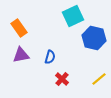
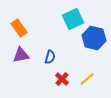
cyan square: moved 3 px down
yellow line: moved 12 px left
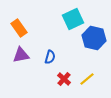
red cross: moved 2 px right
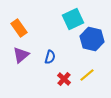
blue hexagon: moved 2 px left, 1 px down
purple triangle: rotated 30 degrees counterclockwise
yellow line: moved 4 px up
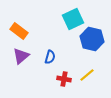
orange rectangle: moved 3 px down; rotated 18 degrees counterclockwise
purple triangle: moved 1 px down
red cross: rotated 32 degrees counterclockwise
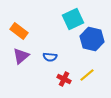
blue semicircle: rotated 80 degrees clockwise
red cross: rotated 16 degrees clockwise
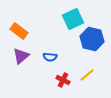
red cross: moved 1 px left, 1 px down
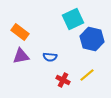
orange rectangle: moved 1 px right, 1 px down
purple triangle: rotated 30 degrees clockwise
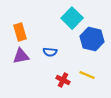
cyan square: moved 1 px left, 1 px up; rotated 20 degrees counterclockwise
orange rectangle: rotated 36 degrees clockwise
blue semicircle: moved 5 px up
yellow line: rotated 63 degrees clockwise
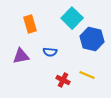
orange rectangle: moved 10 px right, 8 px up
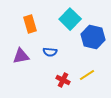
cyan square: moved 2 px left, 1 px down
blue hexagon: moved 1 px right, 2 px up
yellow line: rotated 56 degrees counterclockwise
